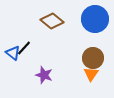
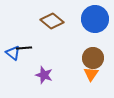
black line: rotated 42 degrees clockwise
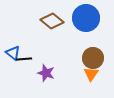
blue circle: moved 9 px left, 1 px up
black line: moved 11 px down
purple star: moved 2 px right, 2 px up
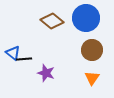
brown circle: moved 1 px left, 8 px up
orange triangle: moved 1 px right, 4 px down
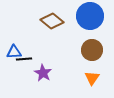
blue circle: moved 4 px right, 2 px up
blue triangle: moved 1 px right, 1 px up; rotated 42 degrees counterclockwise
purple star: moved 3 px left; rotated 12 degrees clockwise
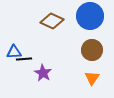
brown diamond: rotated 15 degrees counterclockwise
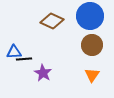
brown circle: moved 5 px up
orange triangle: moved 3 px up
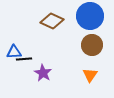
orange triangle: moved 2 px left
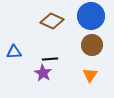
blue circle: moved 1 px right
black line: moved 26 px right
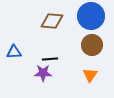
brown diamond: rotated 20 degrees counterclockwise
purple star: rotated 30 degrees counterclockwise
